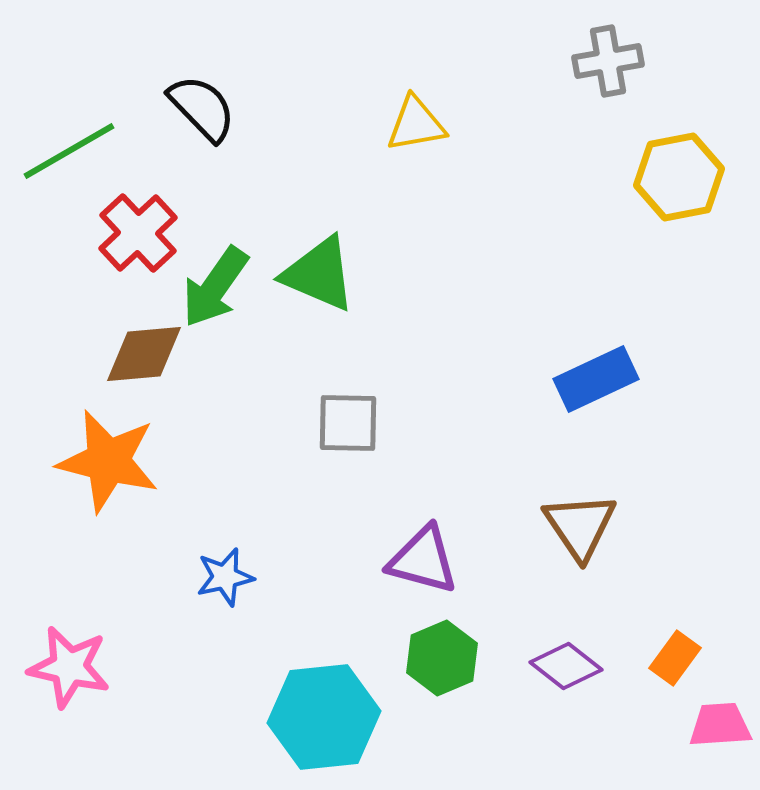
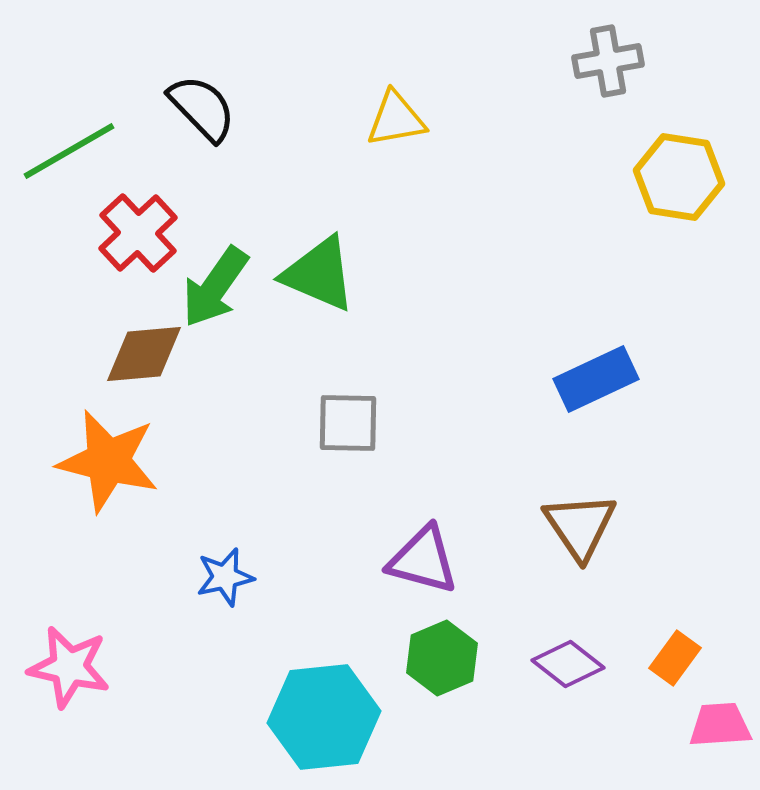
yellow triangle: moved 20 px left, 5 px up
yellow hexagon: rotated 20 degrees clockwise
purple diamond: moved 2 px right, 2 px up
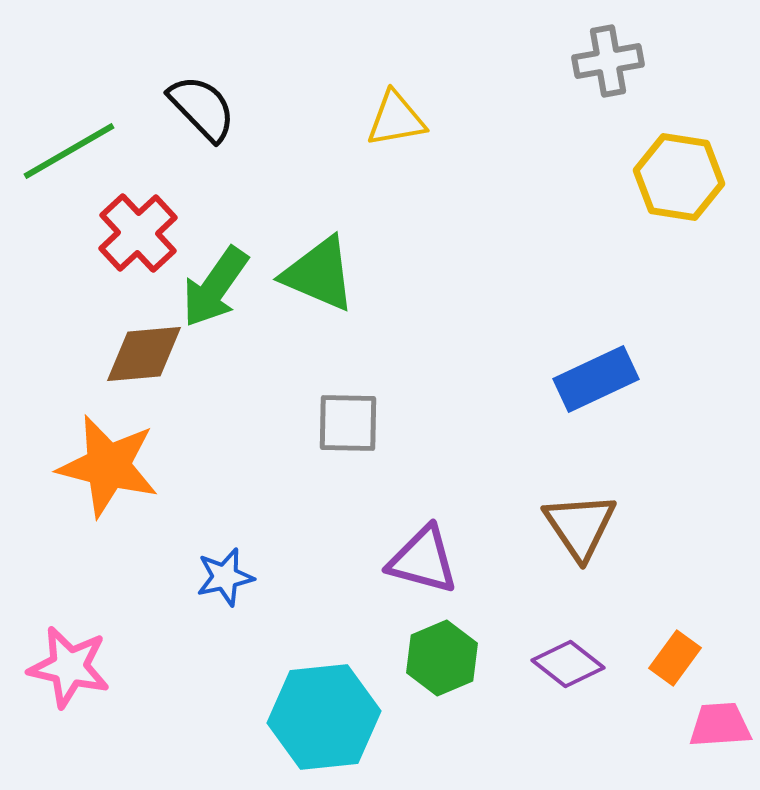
orange star: moved 5 px down
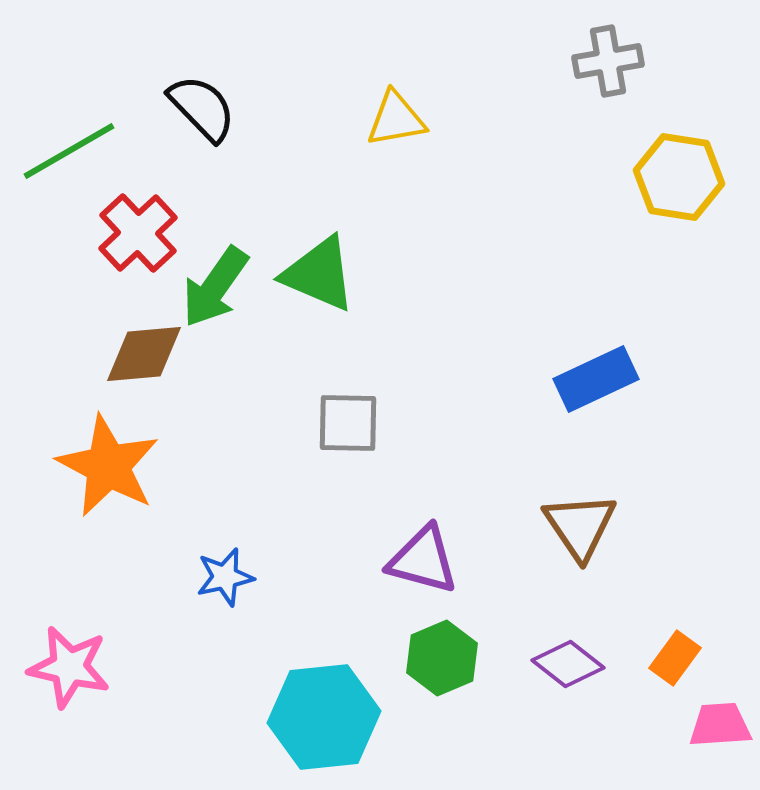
orange star: rotated 14 degrees clockwise
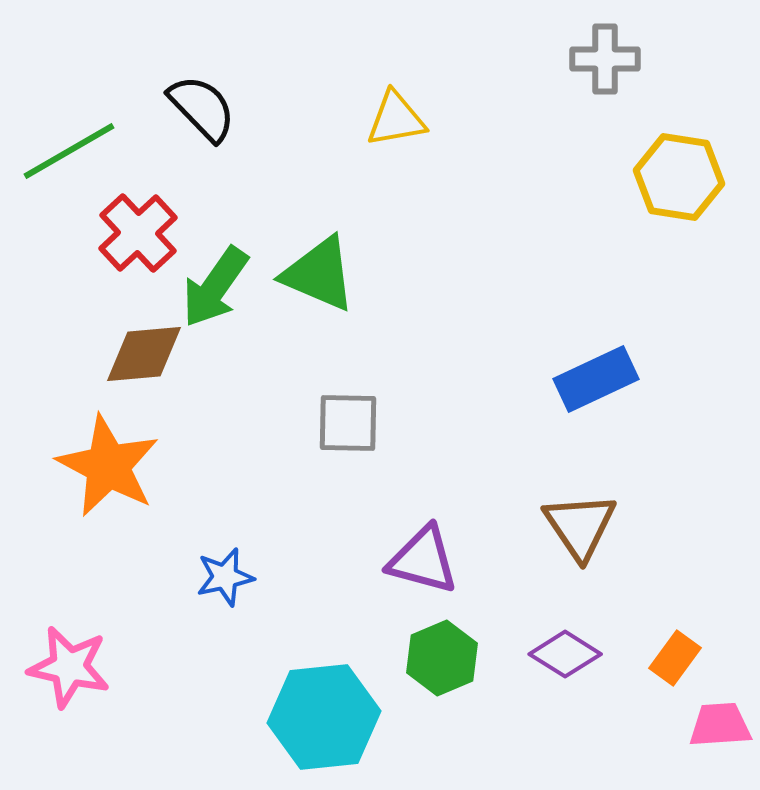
gray cross: moved 3 px left, 2 px up; rotated 10 degrees clockwise
purple diamond: moved 3 px left, 10 px up; rotated 6 degrees counterclockwise
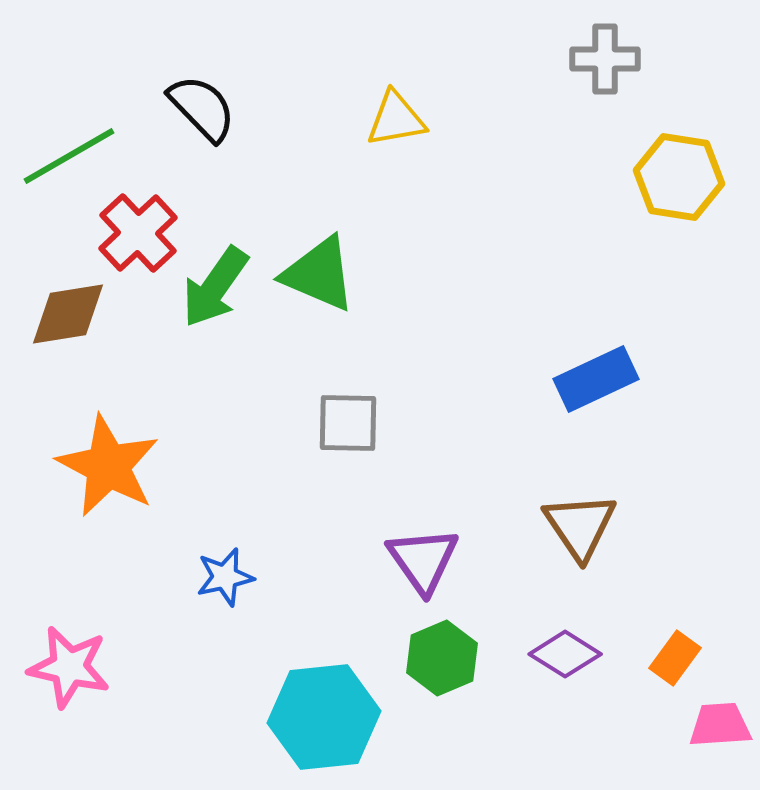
green line: moved 5 px down
brown diamond: moved 76 px left, 40 px up; rotated 4 degrees counterclockwise
purple triangle: rotated 40 degrees clockwise
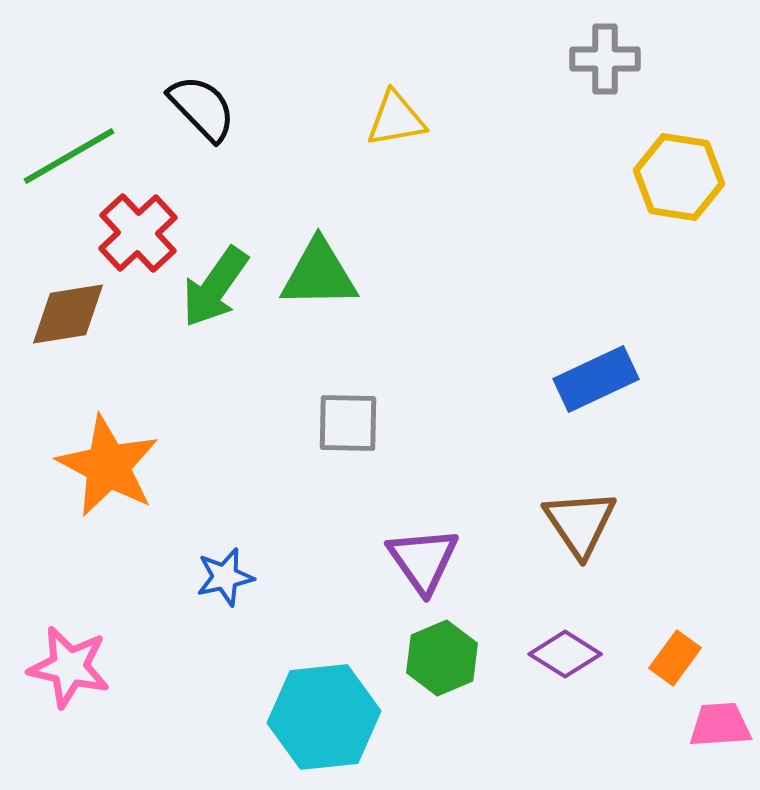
green triangle: rotated 24 degrees counterclockwise
brown triangle: moved 3 px up
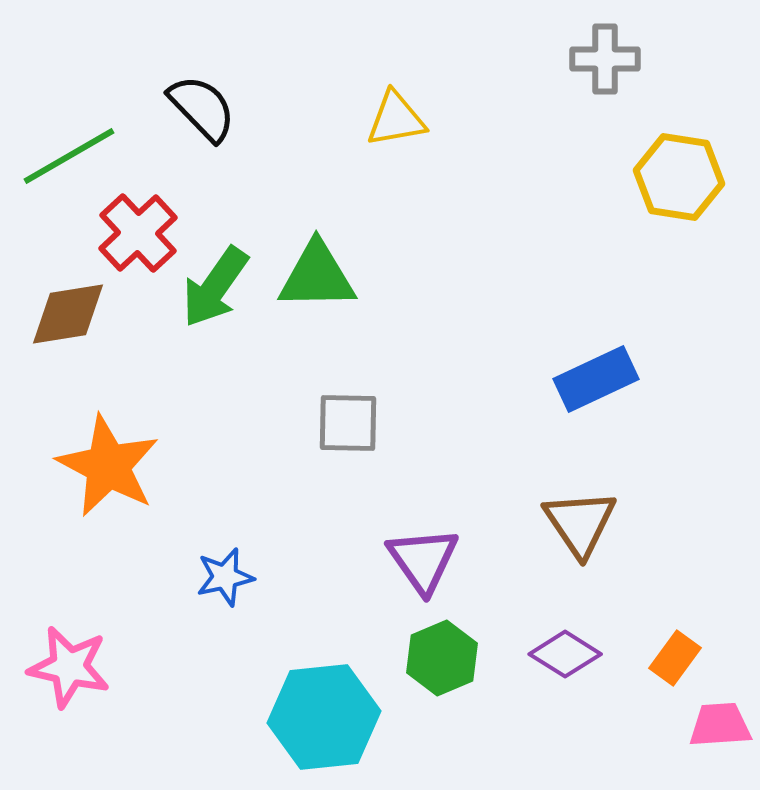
green triangle: moved 2 px left, 2 px down
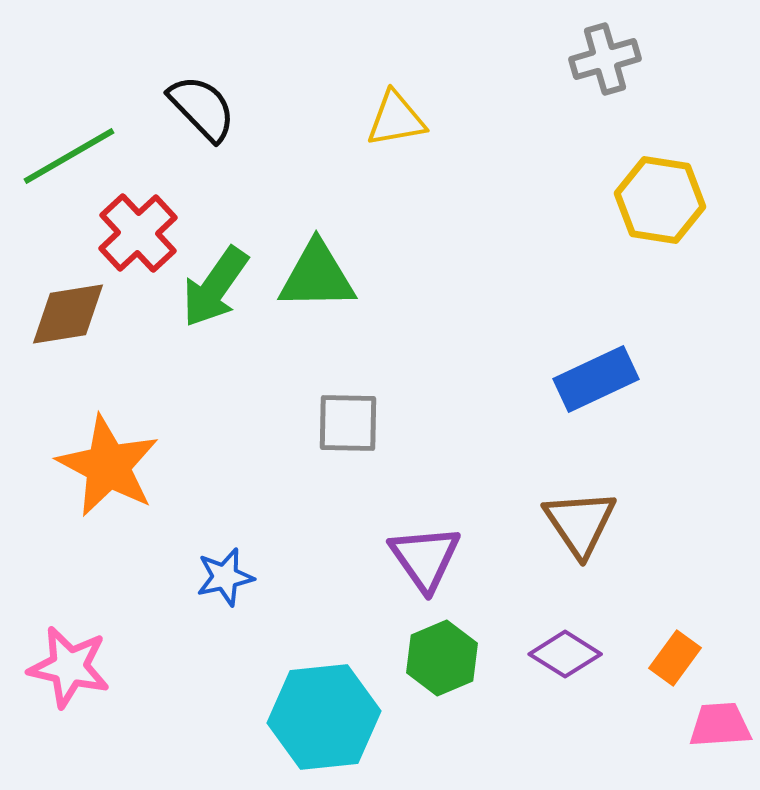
gray cross: rotated 16 degrees counterclockwise
yellow hexagon: moved 19 px left, 23 px down
purple triangle: moved 2 px right, 2 px up
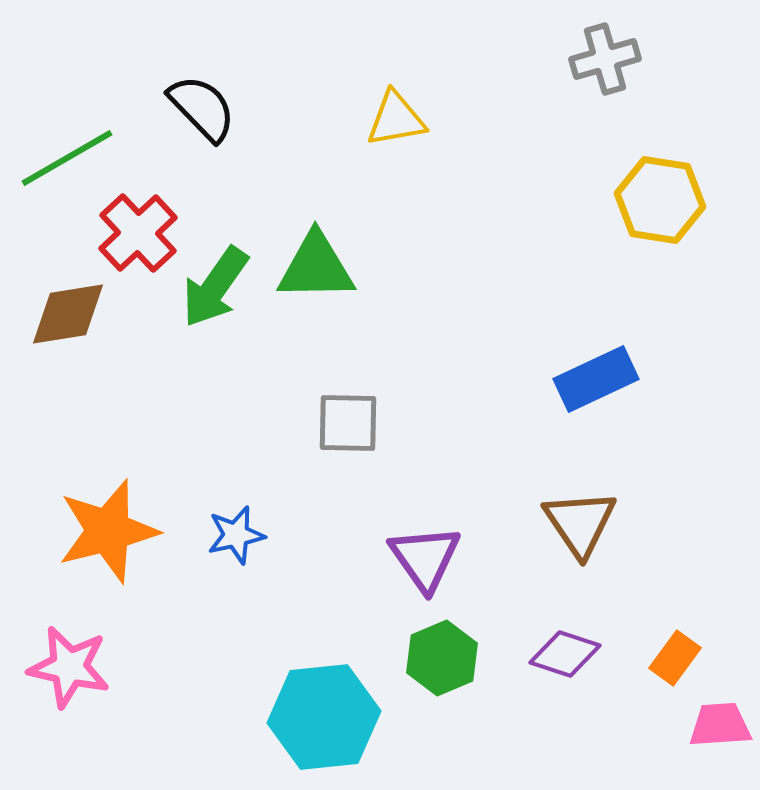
green line: moved 2 px left, 2 px down
green triangle: moved 1 px left, 9 px up
orange star: moved 65 px down; rotated 30 degrees clockwise
blue star: moved 11 px right, 42 px up
purple diamond: rotated 14 degrees counterclockwise
